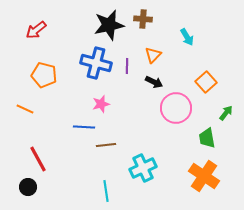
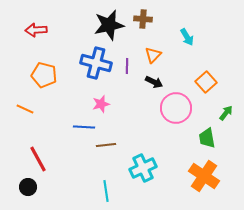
red arrow: rotated 35 degrees clockwise
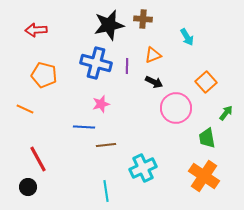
orange triangle: rotated 24 degrees clockwise
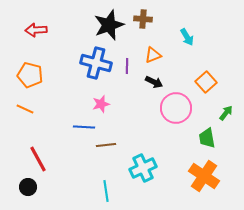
black star: rotated 8 degrees counterclockwise
orange pentagon: moved 14 px left
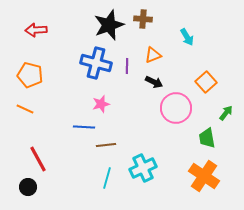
cyan line: moved 1 px right, 13 px up; rotated 25 degrees clockwise
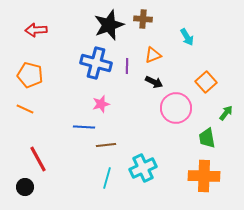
orange cross: rotated 32 degrees counterclockwise
black circle: moved 3 px left
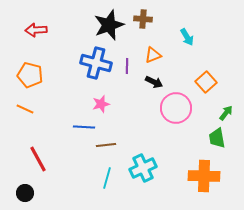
green trapezoid: moved 10 px right
black circle: moved 6 px down
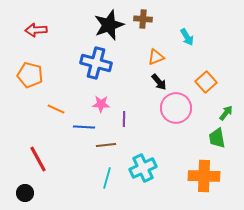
orange triangle: moved 3 px right, 2 px down
purple line: moved 3 px left, 53 px down
black arrow: moved 5 px right; rotated 24 degrees clockwise
pink star: rotated 18 degrees clockwise
orange line: moved 31 px right
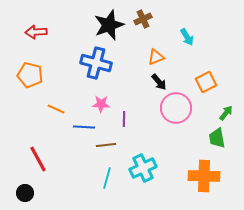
brown cross: rotated 30 degrees counterclockwise
red arrow: moved 2 px down
orange square: rotated 15 degrees clockwise
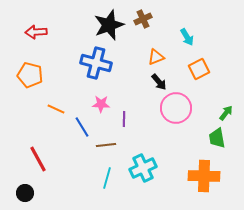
orange square: moved 7 px left, 13 px up
blue line: moved 2 px left; rotated 55 degrees clockwise
